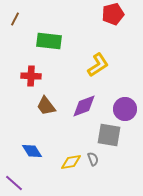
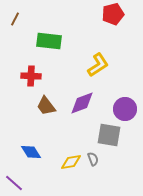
purple diamond: moved 2 px left, 3 px up
blue diamond: moved 1 px left, 1 px down
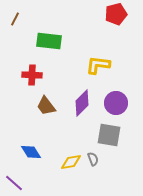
red pentagon: moved 3 px right
yellow L-shape: rotated 140 degrees counterclockwise
red cross: moved 1 px right, 1 px up
purple diamond: rotated 24 degrees counterclockwise
purple circle: moved 9 px left, 6 px up
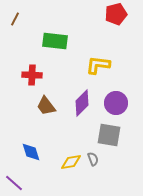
green rectangle: moved 6 px right
blue diamond: rotated 15 degrees clockwise
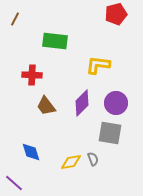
gray square: moved 1 px right, 2 px up
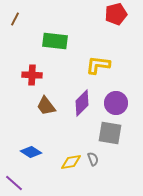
blue diamond: rotated 40 degrees counterclockwise
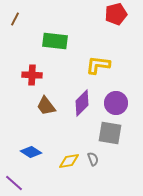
yellow diamond: moved 2 px left, 1 px up
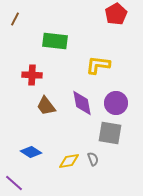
red pentagon: rotated 15 degrees counterclockwise
purple diamond: rotated 56 degrees counterclockwise
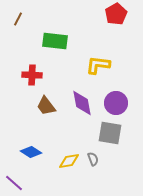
brown line: moved 3 px right
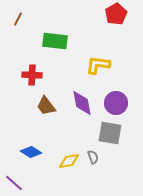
gray semicircle: moved 2 px up
